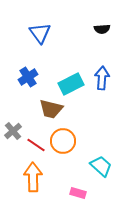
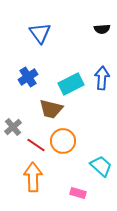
gray cross: moved 4 px up
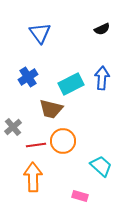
black semicircle: rotated 21 degrees counterclockwise
red line: rotated 42 degrees counterclockwise
pink rectangle: moved 2 px right, 3 px down
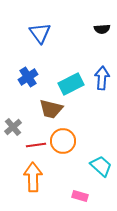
black semicircle: rotated 21 degrees clockwise
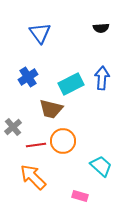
black semicircle: moved 1 px left, 1 px up
orange arrow: rotated 44 degrees counterclockwise
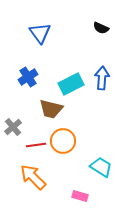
black semicircle: rotated 28 degrees clockwise
cyan trapezoid: moved 1 px down; rotated 10 degrees counterclockwise
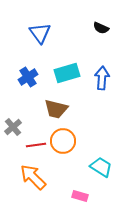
cyan rectangle: moved 4 px left, 11 px up; rotated 10 degrees clockwise
brown trapezoid: moved 5 px right
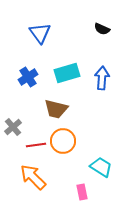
black semicircle: moved 1 px right, 1 px down
pink rectangle: moved 2 px right, 4 px up; rotated 63 degrees clockwise
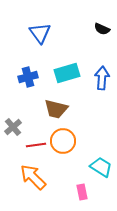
blue cross: rotated 18 degrees clockwise
